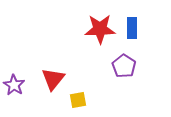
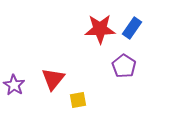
blue rectangle: rotated 35 degrees clockwise
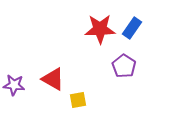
red triangle: rotated 40 degrees counterclockwise
purple star: rotated 25 degrees counterclockwise
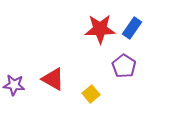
yellow square: moved 13 px right, 6 px up; rotated 30 degrees counterclockwise
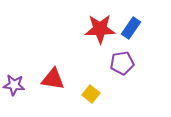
blue rectangle: moved 1 px left
purple pentagon: moved 2 px left, 3 px up; rotated 30 degrees clockwise
red triangle: rotated 20 degrees counterclockwise
yellow square: rotated 12 degrees counterclockwise
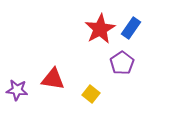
red star: rotated 28 degrees counterclockwise
purple pentagon: rotated 25 degrees counterclockwise
purple star: moved 3 px right, 5 px down
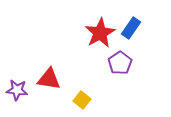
red star: moved 4 px down
purple pentagon: moved 2 px left
red triangle: moved 4 px left
yellow square: moved 9 px left, 6 px down
